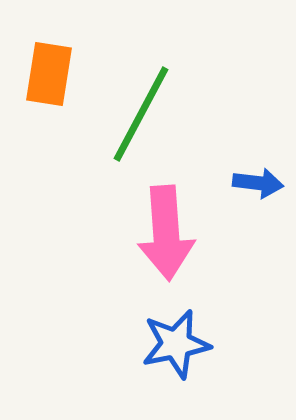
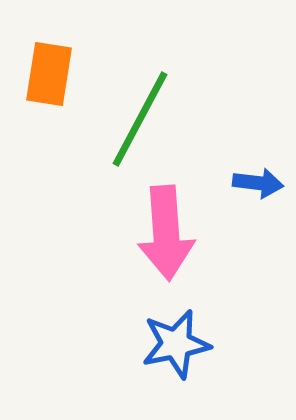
green line: moved 1 px left, 5 px down
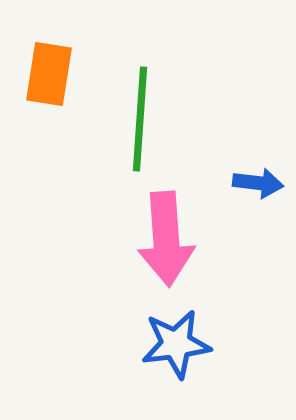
green line: rotated 24 degrees counterclockwise
pink arrow: moved 6 px down
blue star: rotated 4 degrees clockwise
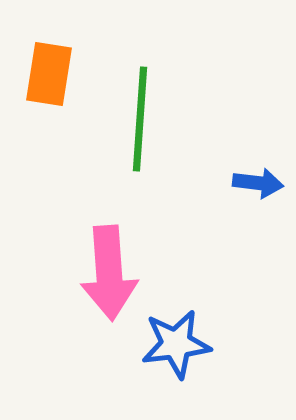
pink arrow: moved 57 px left, 34 px down
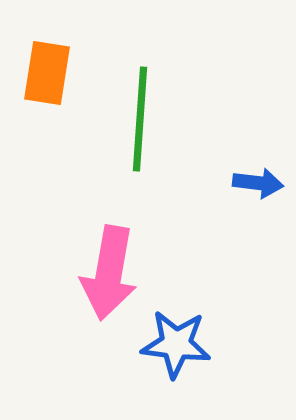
orange rectangle: moved 2 px left, 1 px up
pink arrow: rotated 14 degrees clockwise
blue star: rotated 14 degrees clockwise
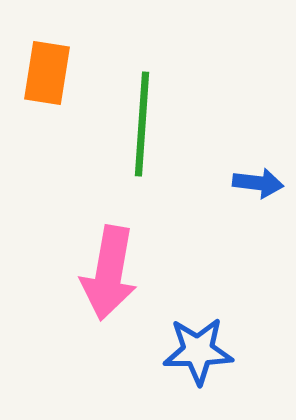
green line: moved 2 px right, 5 px down
blue star: moved 22 px right, 7 px down; rotated 8 degrees counterclockwise
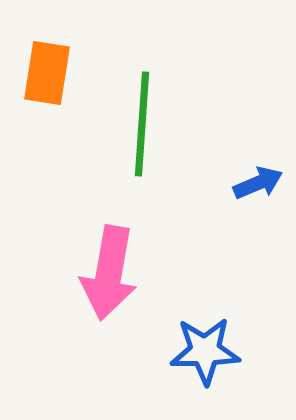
blue arrow: rotated 30 degrees counterclockwise
blue star: moved 7 px right
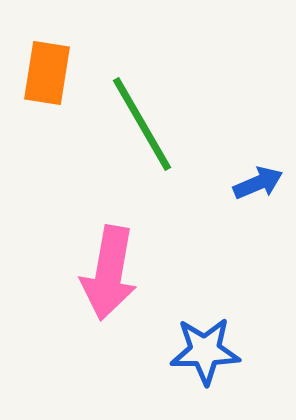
green line: rotated 34 degrees counterclockwise
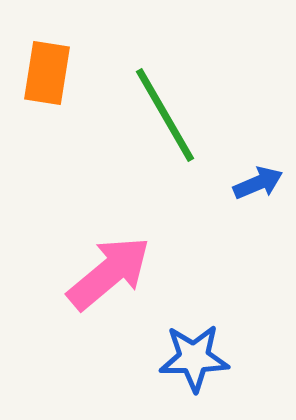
green line: moved 23 px right, 9 px up
pink arrow: rotated 140 degrees counterclockwise
blue star: moved 11 px left, 7 px down
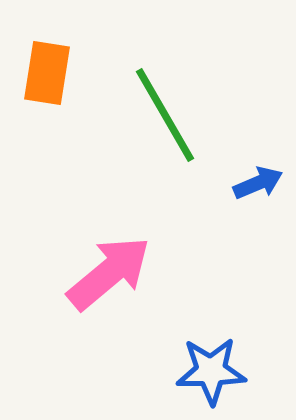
blue star: moved 17 px right, 13 px down
